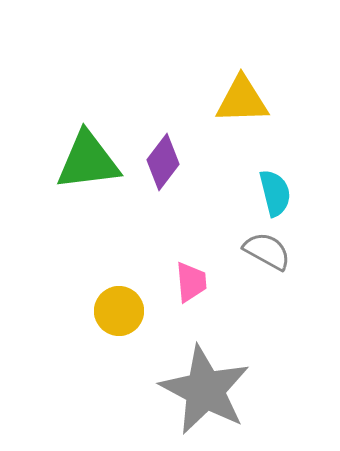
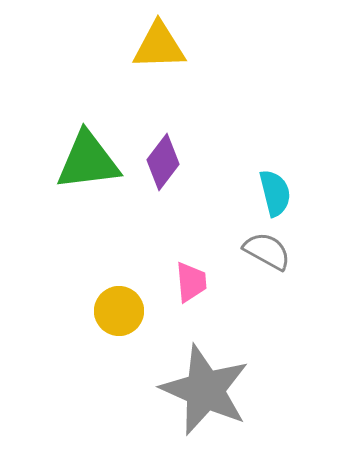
yellow triangle: moved 83 px left, 54 px up
gray star: rotated 4 degrees counterclockwise
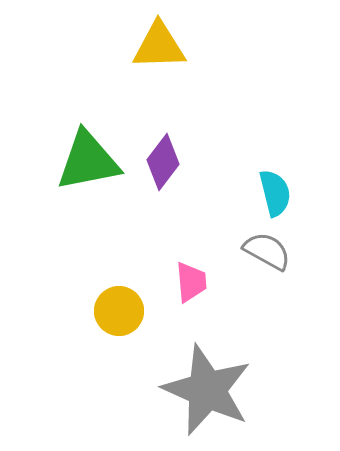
green triangle: rotated 4 degrees counterclockwise
gray star: moved 2 px right
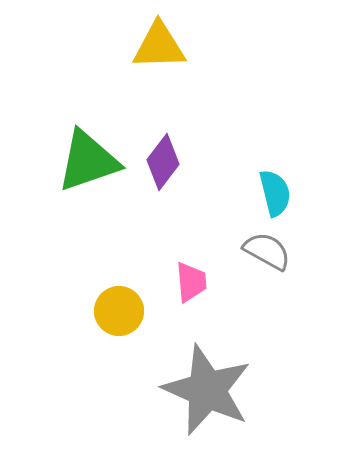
green triangle: rotated 8 degrees counterclockwise
